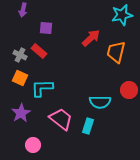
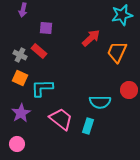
orange trapezoid: moved 1 px right; rotated 10 degrees clockwise
pink circle: moved 16 px left, 1 px up
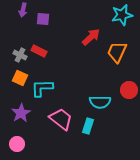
purple square: moved 3 px left, 9 px up
red arrow: moved 1 px up
red rectangle: rotated 14 degrees counterclockwise
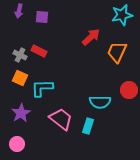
purple arrow: moved 4 px left, 1 px down
purple square: moved 1 px left, 2 px up
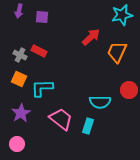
orange square: moved 1 px left, 1 px down
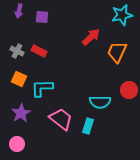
gray cross: moved 3 px left, 4 px up
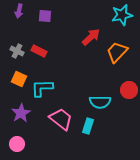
purple square: moved 3 px right, 1 px up
orange trapezoid: rotated 20 degrees clockwise
